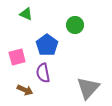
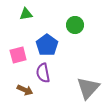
green triangle: rotated 32 degrees counterclockwise
pink square: moved 1 px right, 2 px up
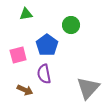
green circle: moved 4 px left
purple semicircle: moved 1 px right, 1 px down
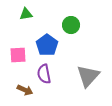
pink square: rotated 12 degrees clockwise
gray triangle: moved 12 px up
